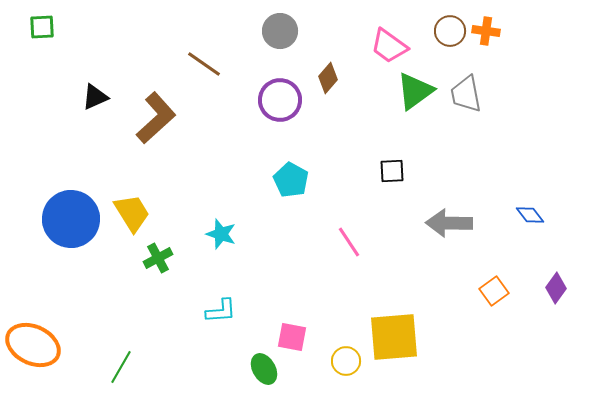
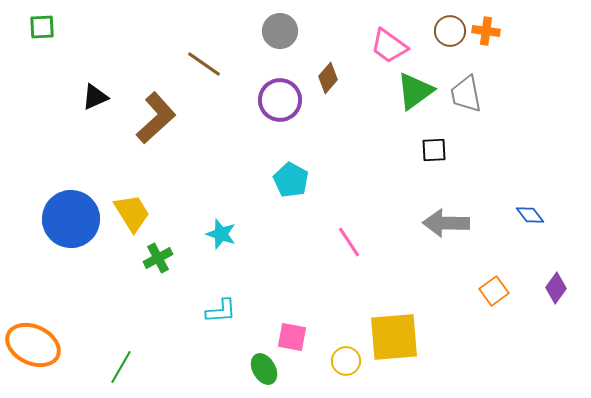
black square: moved 42 px right, 21 px up
gray arrow: moved 3 px left
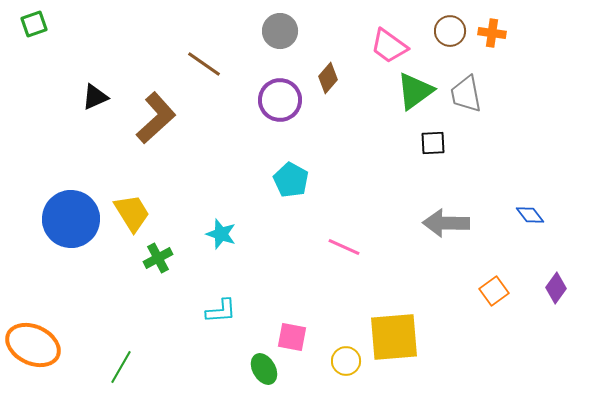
green square: moved 8 px left, 3 px up; rotated 16 degrees counterclockwise
orange cross: moved 6 px right, 2 px down
black square: moved 1 px left, 7 px up
pink line: moved 5 px left, 5 px down; rotated 32 degrees counterclockwise
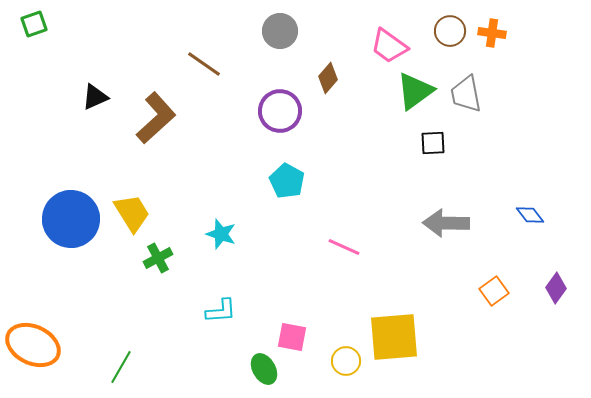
purple circle: moved 11 px down
cyan pentagon: moved 4 px left, 1 px down
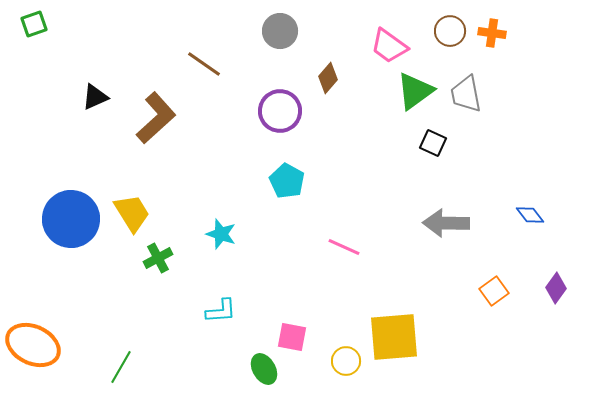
black square: rotated 28 degrees clockwise
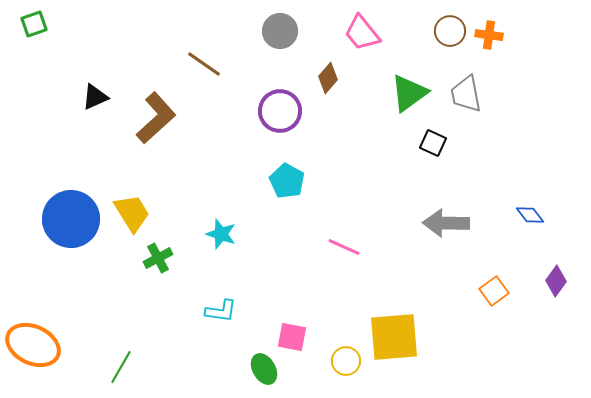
orange cross: moved 3 px left, 2 px down
pink trapezoid: moved 27 px left, 13 px up; rotated 15 degrees clockwise
green triangle: moved 6 px left, 2 px down
purple diamond: moved 7 px up
cyan L-shape: rotated 12 degrees clockwise
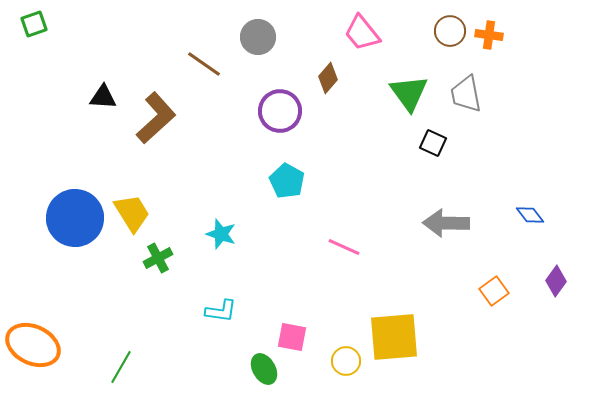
gray circle: moved 22 px left, 6 px down
green triangle: rotated 30 degrees counterclockwise
black triangle: moved 8 px right; rotated 28 degrees clockwise
blue circle: moved 4 px right, 1 px up
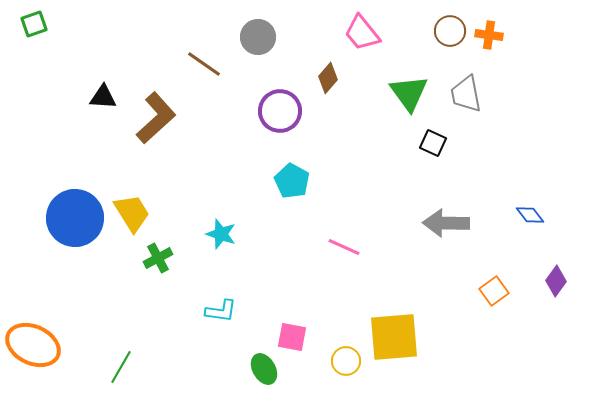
cyan pentagon: moved 5 px right
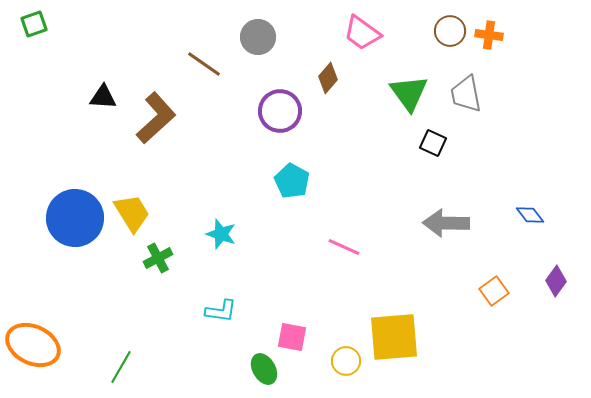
pink trapezoid: rotated 15 degrees counterclockwise
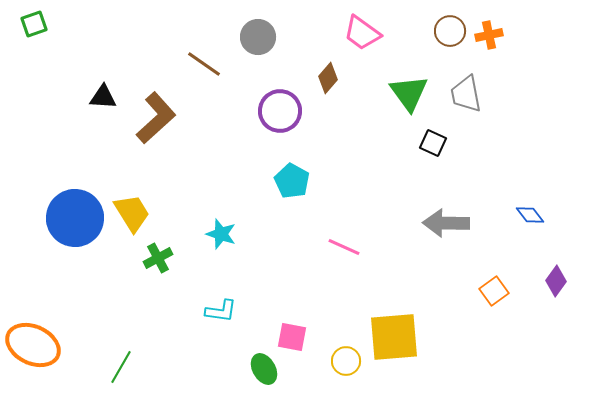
orange cross: rotated 20 degrees counterclockwise
